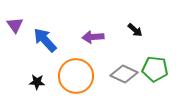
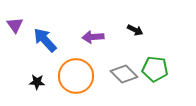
black arrow: rotated 14 degrees counterclockwise
gray diamond: rotated 20 degrees clockwise
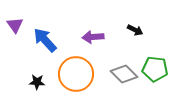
orange circle: moved 2 px up
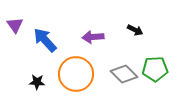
green pentagon: rotated 10 degrees counterclockwise
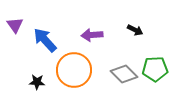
purple arrow: moved 1 px left, 2 px up
orange circle: moved 2 px left, 4 px up
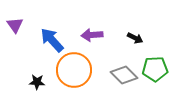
black arrow: moved 8 px down
blue arrow: moved 7 px right
gray diamond: moved 1 px down
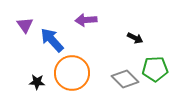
purple triangle: moved 10 px right
purple arrow: moved 6 px left, 15 px up
orange circle: moved 2 px left, 3 px down
gray diamond: moved 1 px right, 4 px down
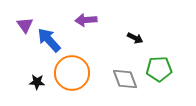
blue arrow: moved 3 px left
green pentagon: moved 4 px right
gray diamond: rotated 24 degrees clockwise
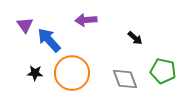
black arrow: rotated 14 degrees clockwise
green pentagon: moved 4 px right, 2 px down; rotated 15 degrees clockwise
black star: moved 2 px left, 9 px up
